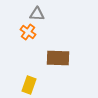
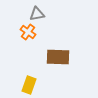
gray triangle: rotated 14 degrees counterclockwise
brown rectangle: moved 1 px up
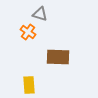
gray triangle: moved 3 px right; rotated 28 degrees clockwise
yellow rectangle: rotated 24 degrees counterclockwise
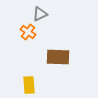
gray triangle: rotated 42 degrees counterclockwise
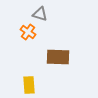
gray triangle: rotated 42 degrees clockwise
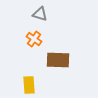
orange cross: moved 6 px right, 7 px down
brown rectangle: moved 3 px down
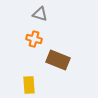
orange cross: rotated 21 degrees counterclockwise
brown rectangle: rotated 20 degrees clockwise
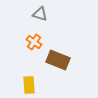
orange cross: moved 3 px down; rotated 21 degrees clockwise
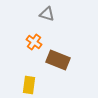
gray triangle: moved 7 px right
yellow rectangle: rotated 12 degrees clockwise
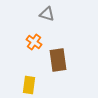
brown rectangle: rotated 60 degrees clockwise
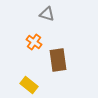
yellow rectangle: rotated 60 degrees counterclockwise
